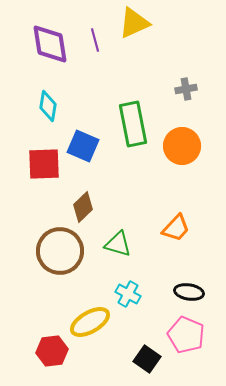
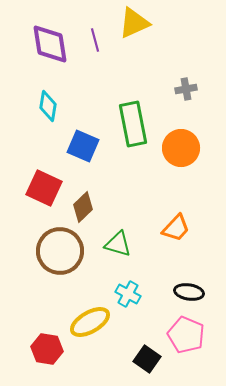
orange circle: moved 1 px left, 2 px down
red square: moved 24 px down; rotated 27 degrees clockwise
red hexagon: moved 5 px left, 2 px up; rotated 16 degrees clockwise
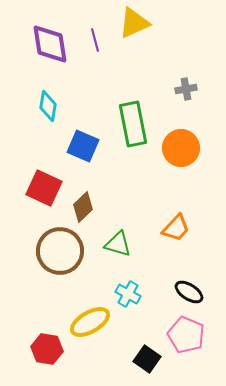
black ellipse: rotated 24 degrees clockwise
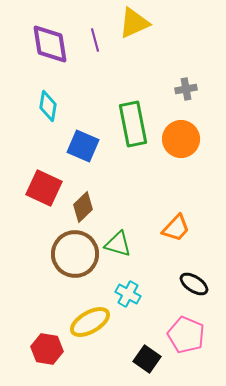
orange circle: moved 9 px up
brown circle: moved 15 px right, 3 px down
black ellipse: moved 5 px right, 8 px up
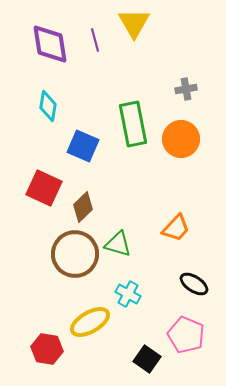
yellow triangle: rotated 36 degrees counterclockwise
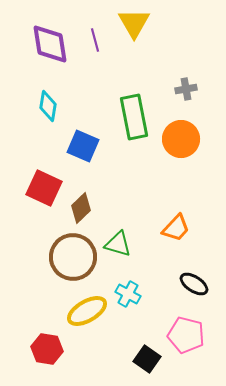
green rectangle: moved 1 px right, 7 px up
brown diamond: moved 2 px left, 1 px down
brown circle: moved 2 px left, 3 px down
yellow ellipse: moved 3 px left, 11 px up
pink pentagon: rotated 9 degrees counterclockwise
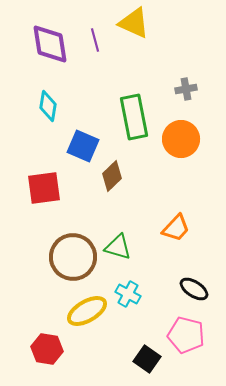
yellow triangle: rotated 36 degrees counterclockwise
red square: rotated 33 degrees counterclockwise
brown diamond: moved 31 px right, 32 px up
green triangle: moved 3 px down
black ellipse: moved 5 px down
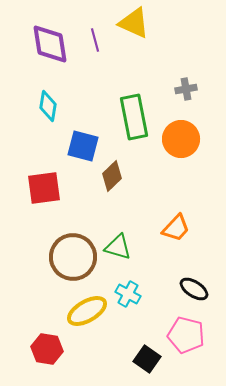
blue square: rotated 8 degrees counterclockwise
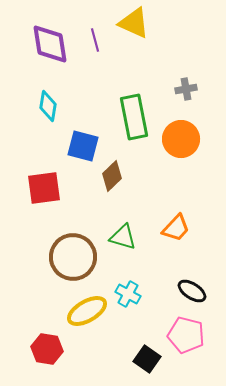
green triangle: moved 5 px right, 10 px up
black ellipse: moved 2 px left, 2 px down
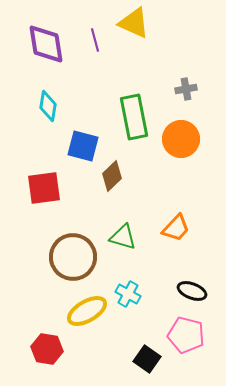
purple diamond: moved 4 px left
black ellipse: rotated 12 degrees counterclockwise
